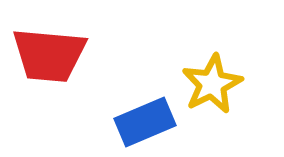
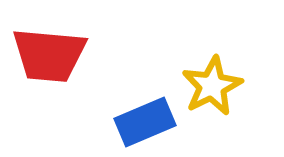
yellow star: moved 2 px down
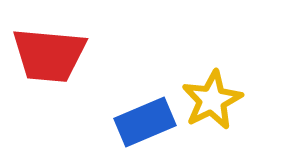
yellow star: moved 14 px down
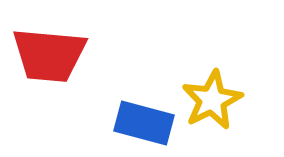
blue rectangle: moved 1 px left, 1 px down; rotated 38 degrees clockwise
